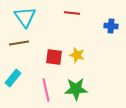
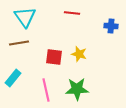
yellow star: moved 2 px right, 1 px up
green star: moved 1 px right
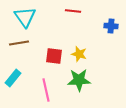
red line: moved 1 px right, 2 px up
red square: moved 1 px up
green star: moved 2 px right, 9 px up
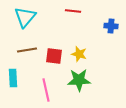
cyan triangle: rotated 15 degrees clockwise
brown line: moved 8 px right, 7 px down
cyan rectangle: rotated 42 degrees counterclockwise
